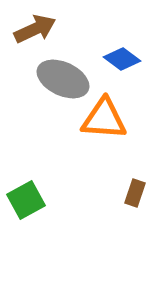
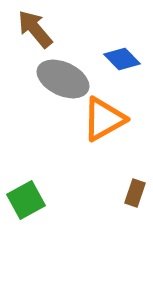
brown arrow: rotated 105 degrees counterclockwise
blue diamond: rotated 9 degrees clockwise
orange triangle: rotated 33 degrees counterclockwise
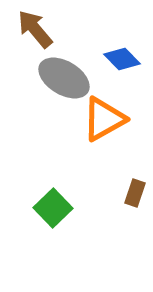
gray ellipse: moved 1 px right, 1 px up; rotated 6 degrees clockwise
green square: moved 27 px right, 8 px down; rotated 15 degrees counterclockwise
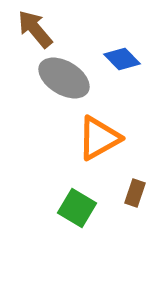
orange triangle: moved 5 px left, 19 px down
green square: moved 24 px right; rotated 15 degrees counterclockwise
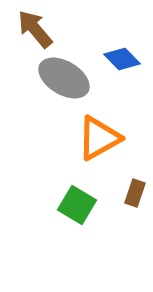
green square: moved 3 px up
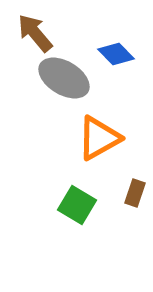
brown arrow: moved 4 px down
blue diamond: moved 6 px left, 5 px up
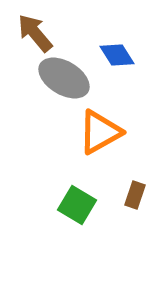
blue diamond: moved 1 px right, 1 px down; rotated 12 degrees clockwise
orange triangle: moved 1 px right, 6 px up
brown rectangle: moved 2 px down
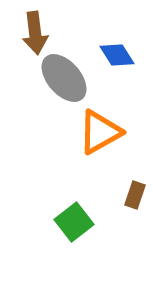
brown arrow: rotated 147 degrees counterclockwise
gray ellipse: rotated 18 degrees clockwise
green square: moved 3 px left, 17 px down; rotated 21 degrees clockwise
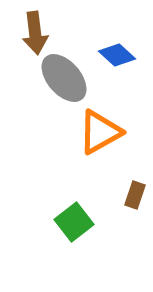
blue diamond: rotated 15 degrees counterclockwise
